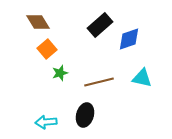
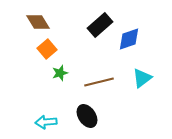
cyan triangle: rotated 50 degrees counterclockwise
black ellipse: moved 2 px right, 1 px down; rotated 50 degrees counterclockwise
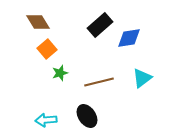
blue diamond: moved 1 px up; rotated 10 degrees clockwise
cyan arrow: moved 2 px up
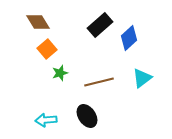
blue diamond: rotated 35 degrees counterclockwise
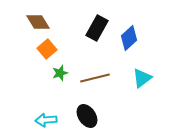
black rectangle: moved 3 px left, 3 px down; rotated 20 degrees counterclockwise
brown line: moved 4 px left, 4 px up
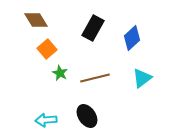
brown diamond: moved 2 px left, 2 px up
black rectangle: moved 4 px left
blue diamond: moved 3 px right
green star: rotated 28 degrees counterclockwise
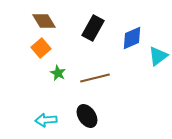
brown diamond: moved 8 px right, 1 px down
blue diamond: rotated 20 degrees clockwise
orange square: moved 6 px left, 1 px up
green star: moved 2 px left
cyan triangle: moved 16 px right, 22 px up
